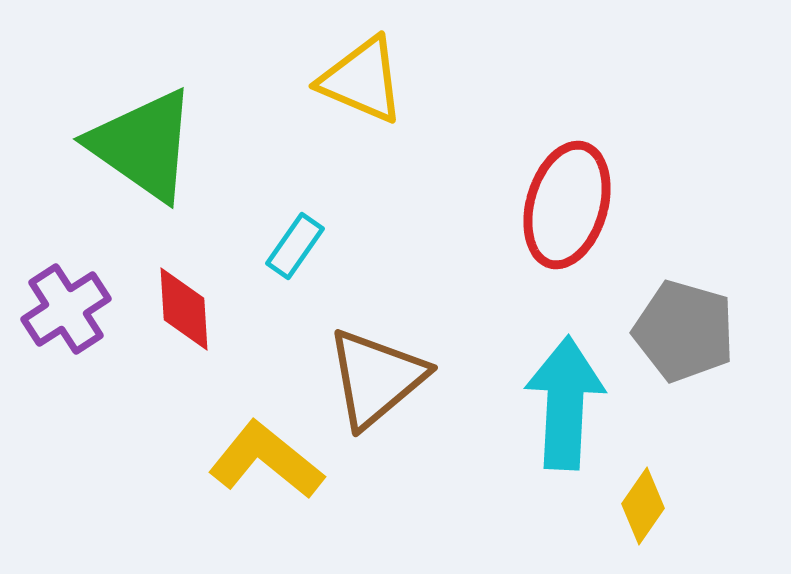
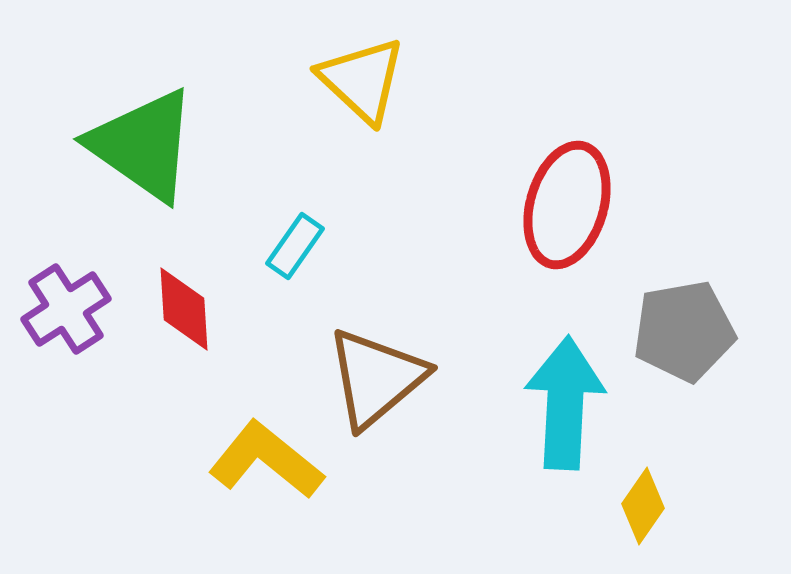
yellow triangle: rotated 20 degrees clockwise
gray pentagon: rotated 26 degrees counterclockwise
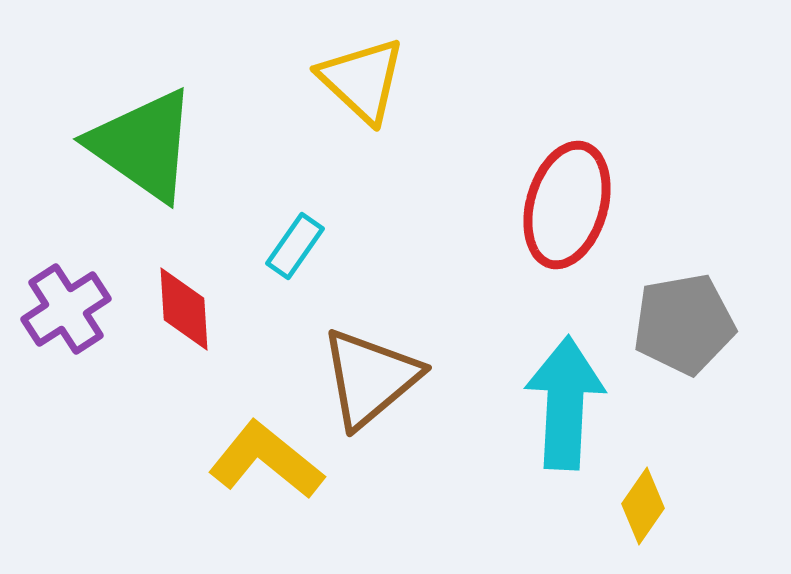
gray pentagon: moved 7 px up
brown triangle: moved 6 px left
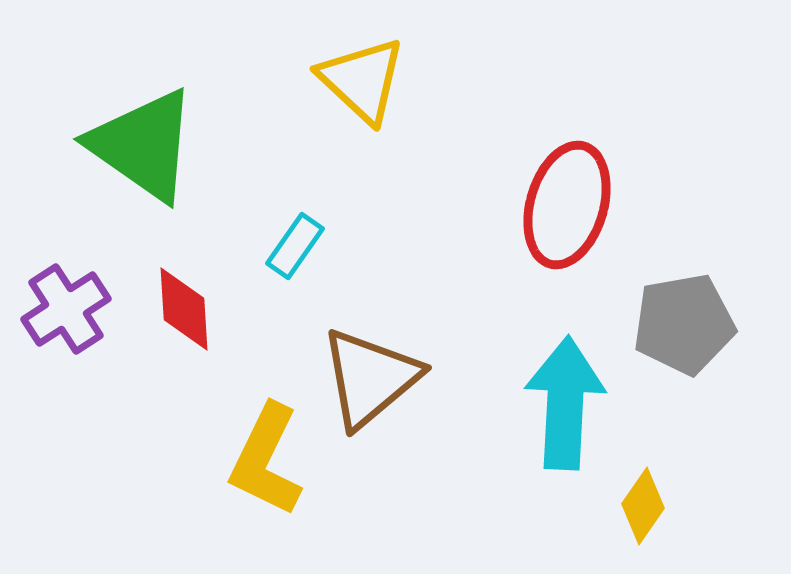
yellow L-shape: rotated 103 degrees counterclockwise
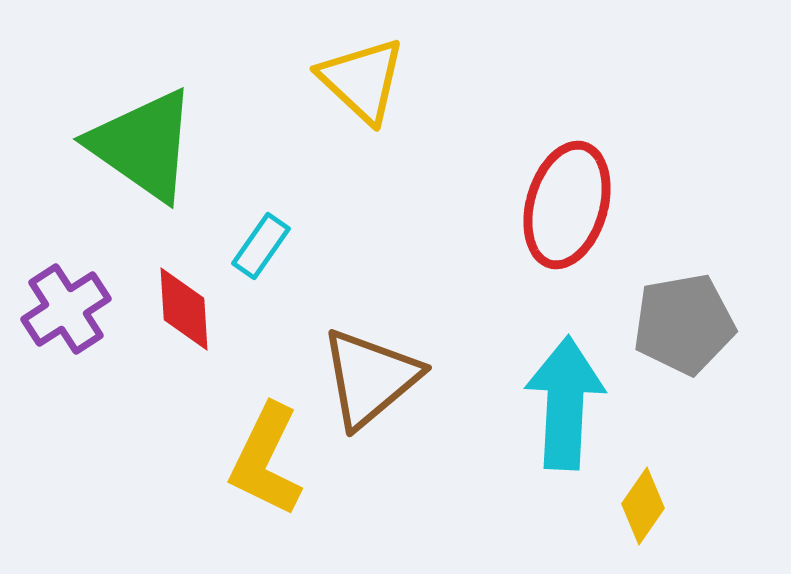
cyan rectangle: moved 34 px left
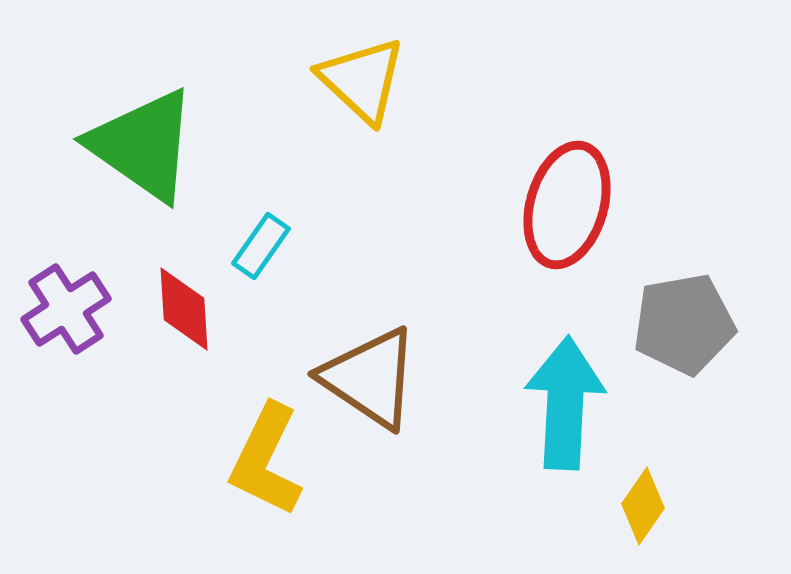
brown triangle: rotated 46 degrees counterclockwise
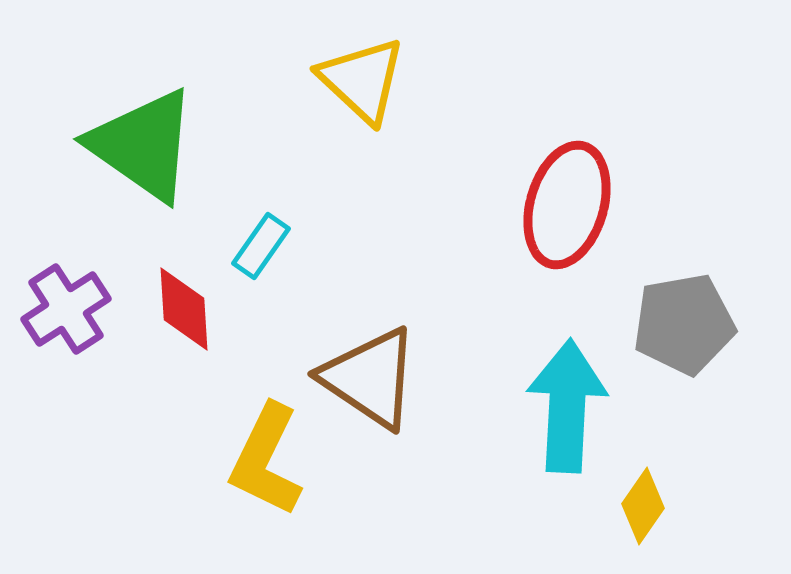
cyan arrow: moved 2 px right, 3 px down
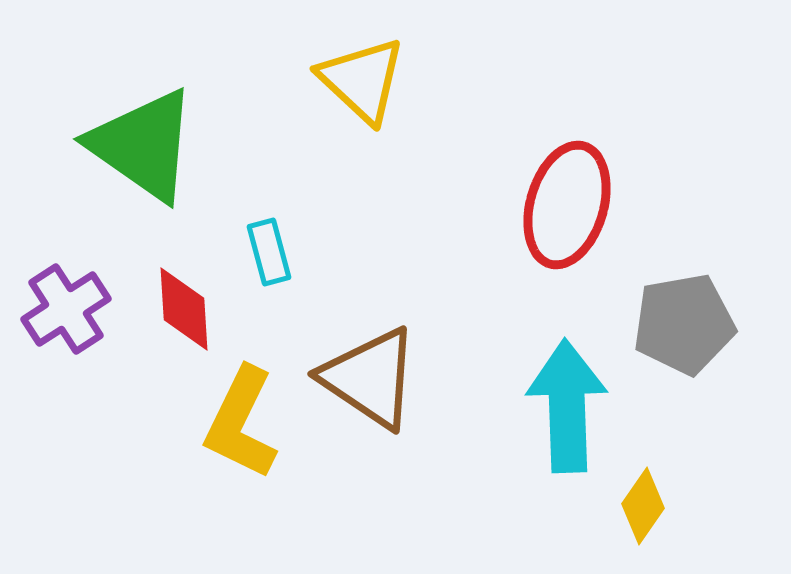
cyan rectangle: moved 8 px right, 6 px down; rotated 50 degrees counterclockwise
cyan arrow: rotated 5 degrees counterclockwise
yellow L-shape: moved 25 px left, 37 px up
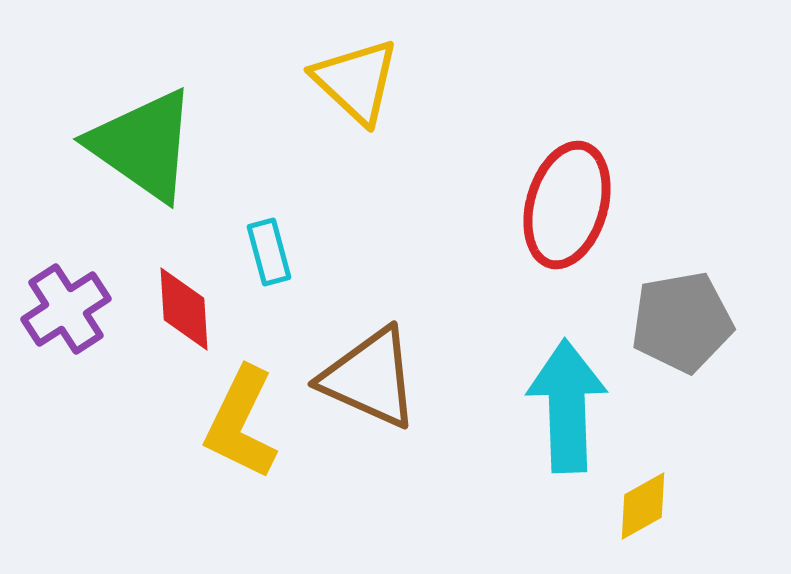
yellow triangle: moved 6 px left, 1 px down
gray pentagon: moved 2 px left, 2 px up
brown triangle: rotated 10 degrees counterclockwise
yellow diamond: rotated 26 degrees clockwise
